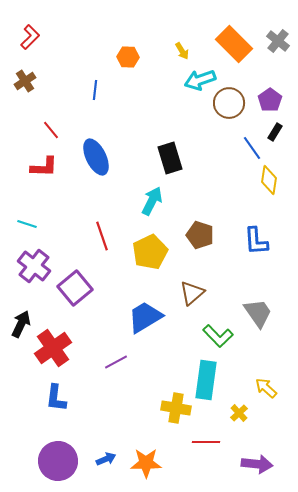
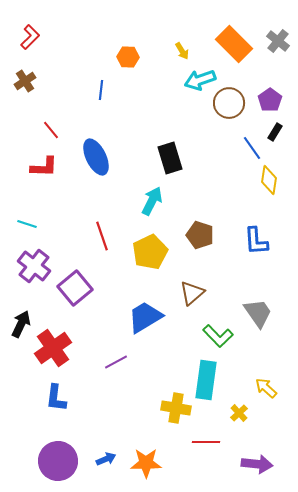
blue line at (95, 90): moved 6 px right
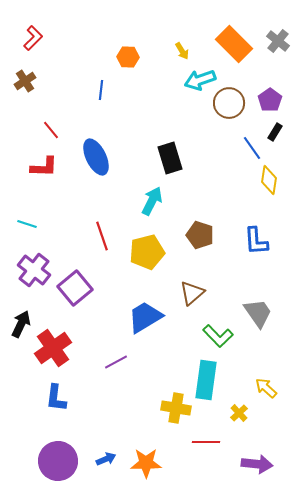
red L-shape at (30, 37): moved 3 px right, 1 px down
yellow pentagon at (150, 252): moved 3 px left; rotated 12 degrees clockwise
purple cross at (34, 266): moved 4 px down
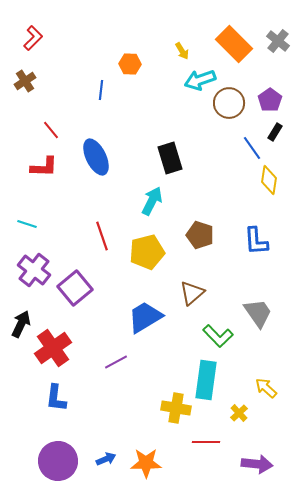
orange hexagon at (128, 57): moved 2 px right, 7 px down
